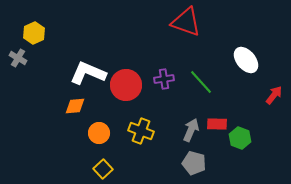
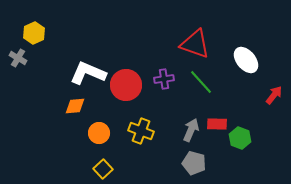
red triangle: moved 9 px right, 22 px down
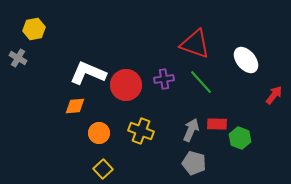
yellow hexagon: moved 4 px up; rotated 15 degrees clockwise
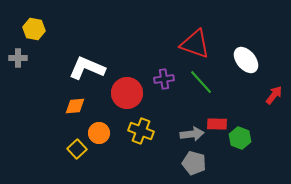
yellow hexagon: rotated 20 degrees clockwise
gray cross: rotated 30 degrees counterclockwise
white L-shape: moved 1 px left, 5 px up
red circle: moved 1 px right, 8 px down
gray arrow: moved 1 px right, 4 px down; rotated 60 degrees clockwise
yellow square: moved 26 px left, 20 px up
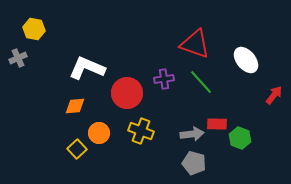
gray cross: rotated 24 degrees counterclockwise
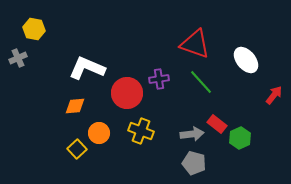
purple cross: moved 5 px left
red rectangle: rotated 36 degrees clockwise
green hexagon: rotated 15 degrees clockwise
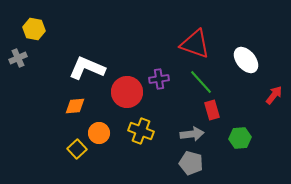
red circle: moved 1 px up
red rectangle: moved 5 px left, 14 px up; rotated 36 degrees clockwise
green hexagon: rotated 20 degrees clockwise
gray pentagon: moved 3 px left
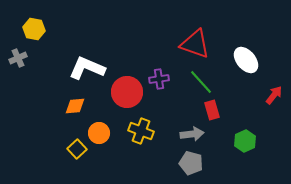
green hexagon: moved 5 px right, 3 px down; rotated 20 degrees counterclockwise
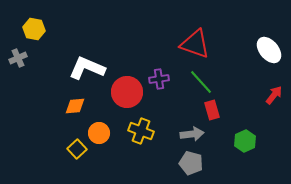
white ellipse: moved 23 px right, 10 px up
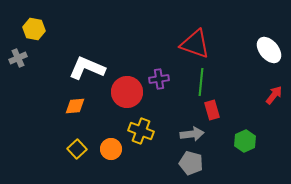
green line: rotated 48 degrees clockwise
orange circle: moved 12 px right, 16 px down
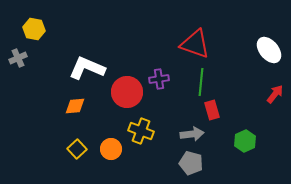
red arrow: moved 1 px right, 1 px up
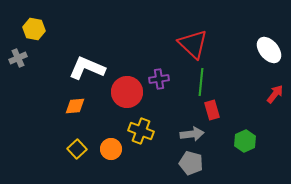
red triangle: moved 2 px left; rotated 24 degrees clockwise
